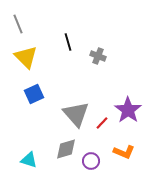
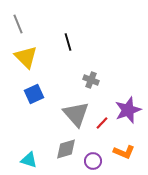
gray cross: moved 7 px left, 24 px down
purple star: rotated 16 degrees clockwise
purple circle: moved 2 px right
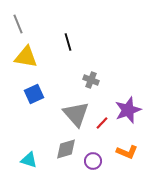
yellow triangle: rotated 35 degrees counterclockwise
orange L-shape: moved 3 px right
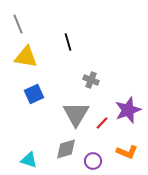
gray triangle: rotated 12 degrees clockwise
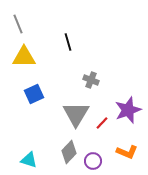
yellow triangle: moved 2 px left; rotated 10 degrees counterclockwise
gray diamond: moved 3 px right, 3 px down; rotated 30 degrees counterclockwise
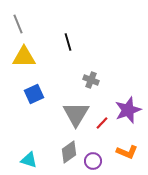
gray diamond: rotated 10 degrees clockwise
